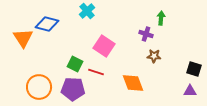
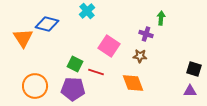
pink square: moved 5 px right
brown star: moved 14 px left
orange circle: moved 4 px left, 1 px up
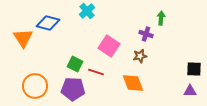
blue diamond: moved 1 px right, 1 px up
brown star: rotated 16 degrees counterclockwise
black square: rotated 14 degrees counterclockwise
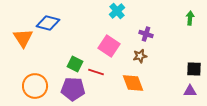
cyan cross: moved 30 px right
green arrow: moved 29 px right
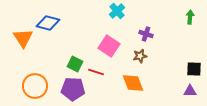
green arrow: moved 1 px up
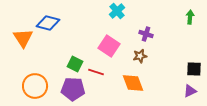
purple triangle: rotated 24 degrees counterclockwise
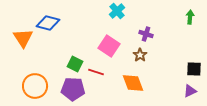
brown star: moved 1 px up; rotated 24 degrees counterclockwise
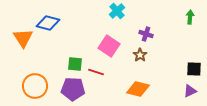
green square: rotated 21 degrees counterclockwise
orange diamond: moved 5 px right, 6 px down; rotated 55 degrees counterclockwise
